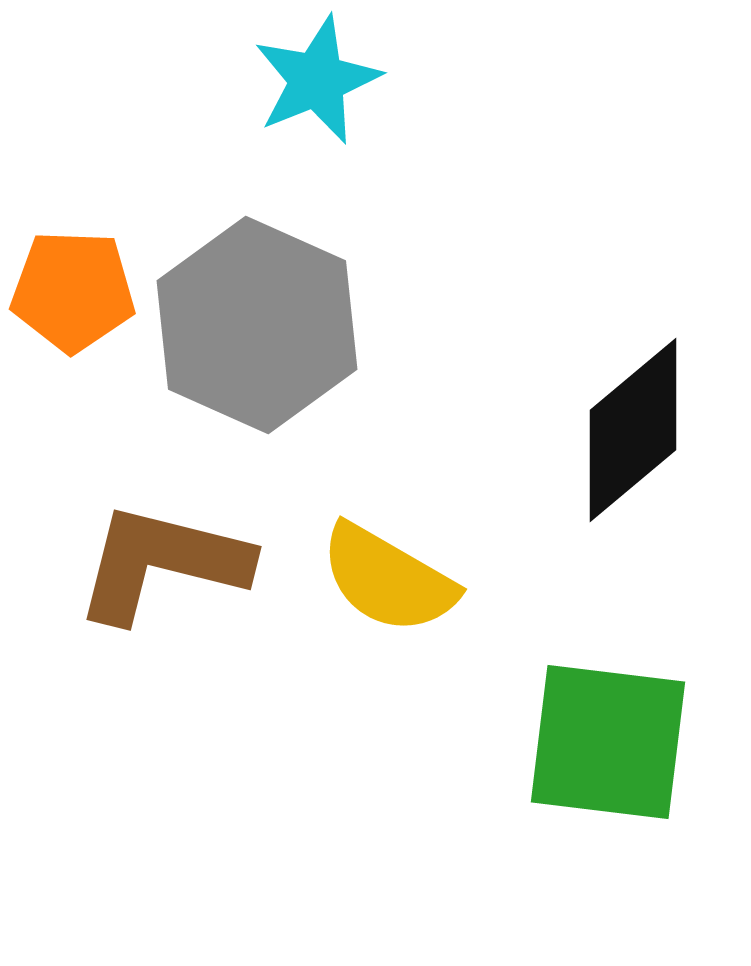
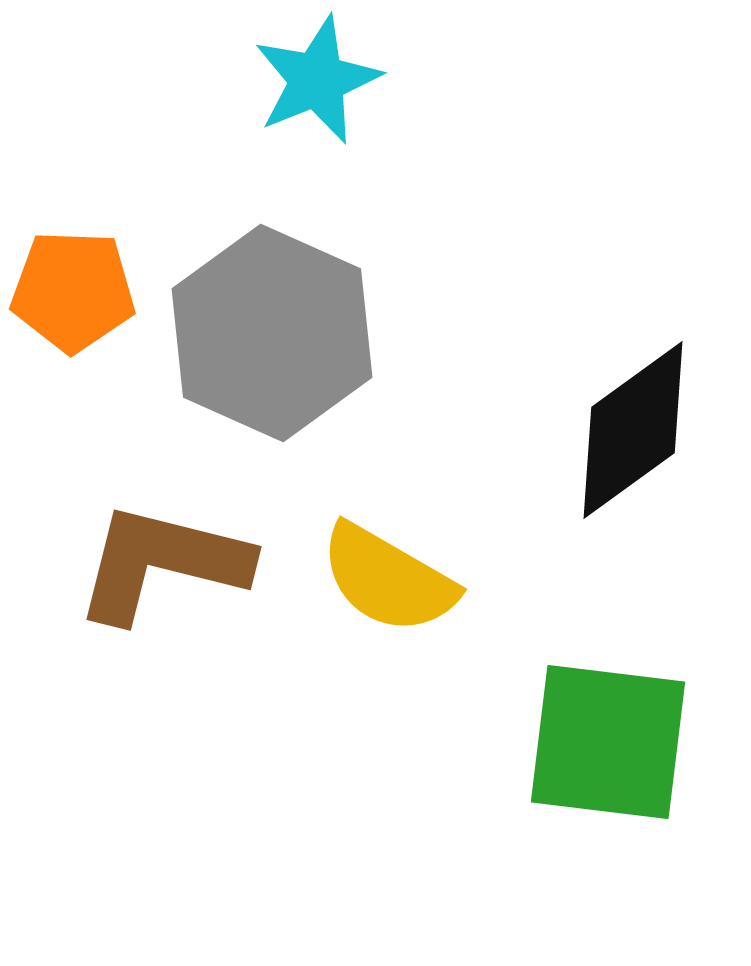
gray hexagon: moved 15 px right, 8 px down
black diamond: rotated 4 degrees clockwise
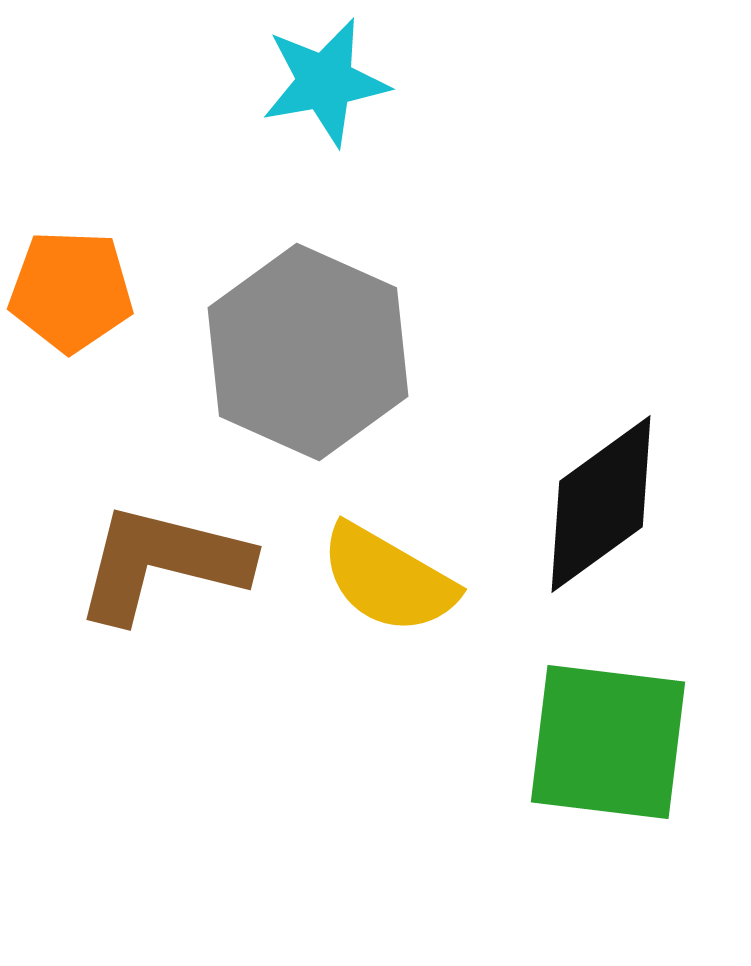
cyan star: moved 8 px right, 2 px down; rotated 12 degrees clockwise
orange pentagon: moved 2 px left
gray hexagon: moved 36 px right, 19 px down
black diamond: moved 32 px left, 74 px down
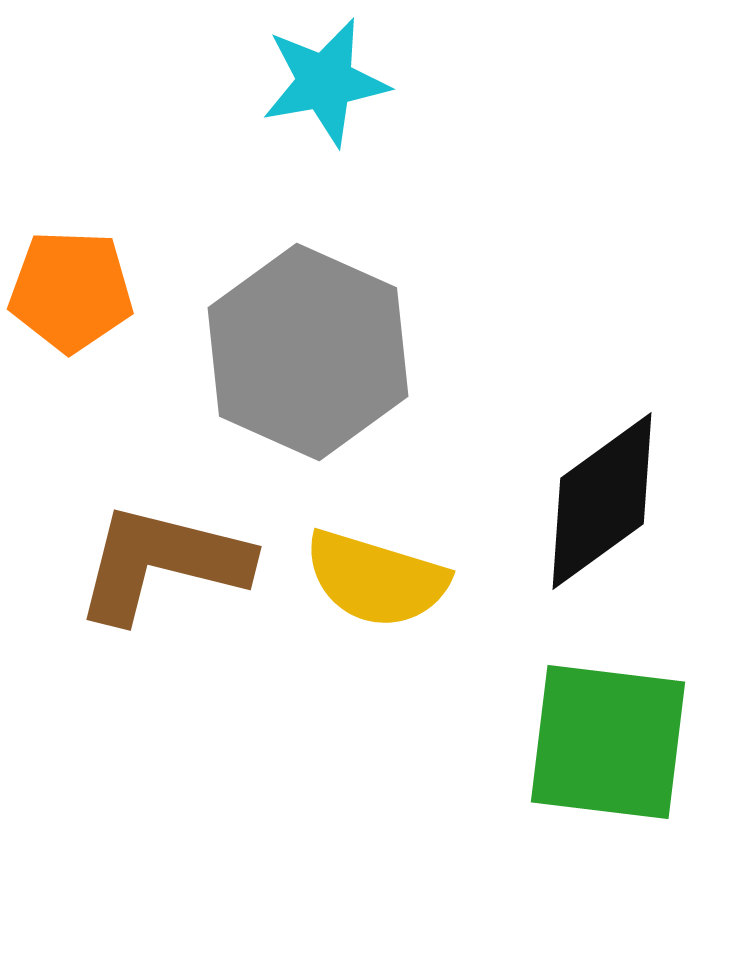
black diamond: moved 1 px right, 3 px up
yellow semicircle: moved 12 px left; rotated 13 degrees counterclockwise
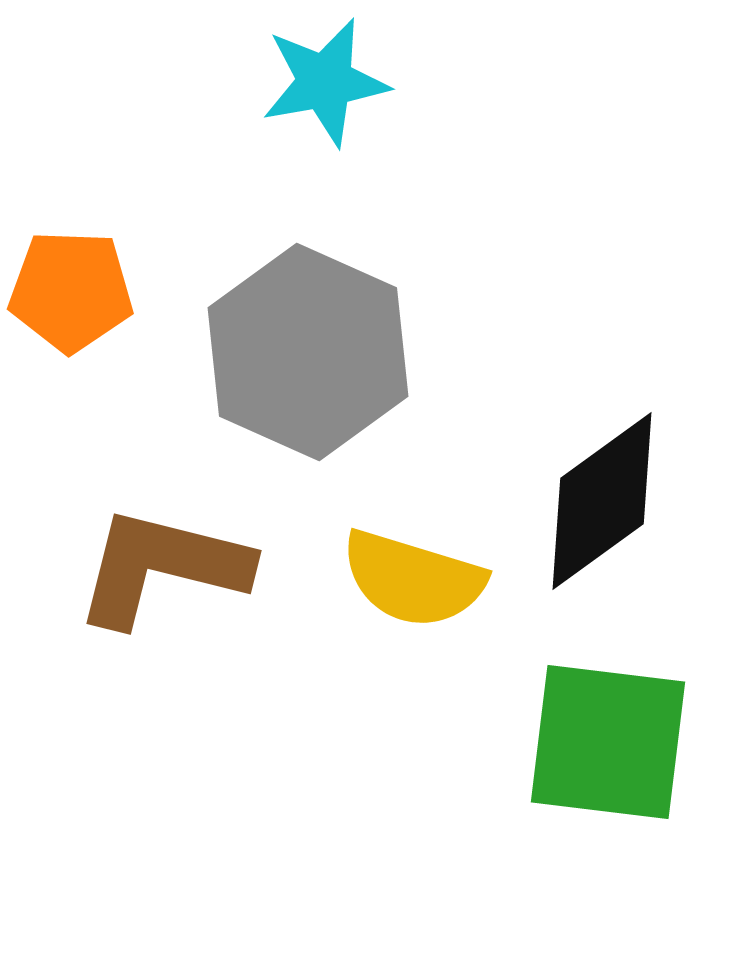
brown L-shape: moved 4 px down
yellow semicircle: moved 37 px right
